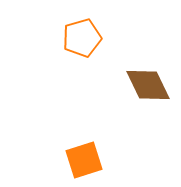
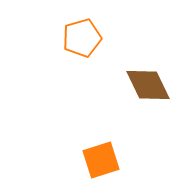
orange square: moved 17 px right
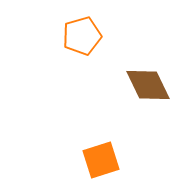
orange pentagon: moved 2 px up
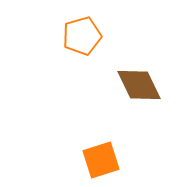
brown diamond: moved 9 px left
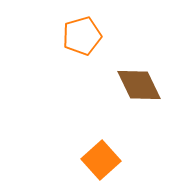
orange square: rotated 24 degrees counterclockwise
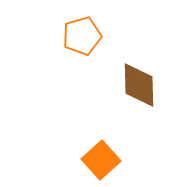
brown diamond: rotated 24 degrees clockwise
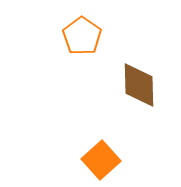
orange pentagon: rotated 21 degrees counterclockwise
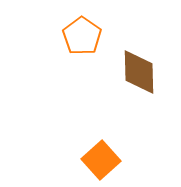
brown diamond: moved 13 px up
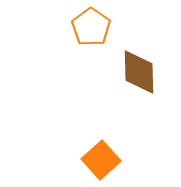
orange pentagon: moved 9 px right, 9 px up
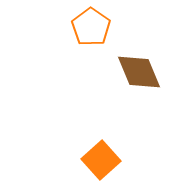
brown diamond: rotated 21 degrees counterclockwise
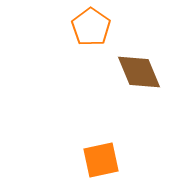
orange square: rotated 30 degrees clockwise
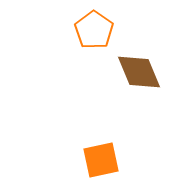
orange pentagon: moved 3 px right, 3 px down
